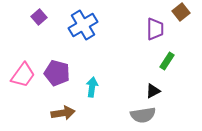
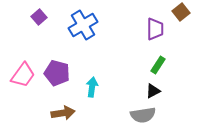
green rectangle: moved 9 px left, 4 px down
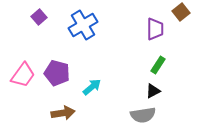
cyan arrow: rotated 42 degrees clockwise
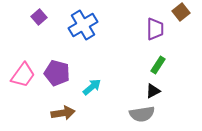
gray semicircle: moved 1 px left, 1 px up
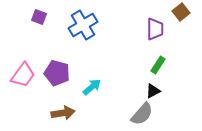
purple square: rotated 28 degrees counterclockwise
gray semicircle: rotated 40 degrees counterclockwise
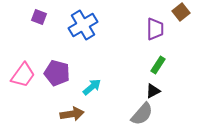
brown arrow: moved 9 px right, 1 px down
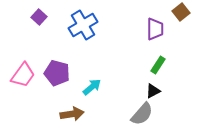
purple square: rotated 21 degrees clockwise
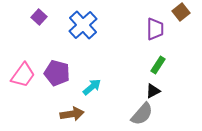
blue cross: rotated 12 degrees counterclockwise
